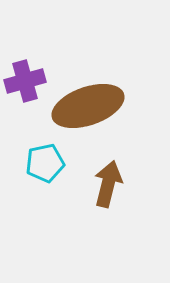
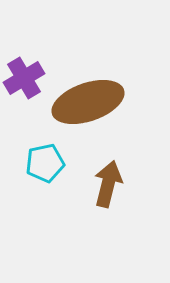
purple cross: moved 1 px left, 3 px up; rotated 15 degrees counterclockwise
brown ellipse: moved 4 px up
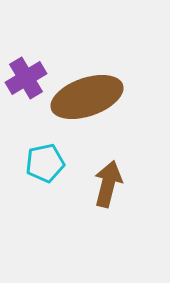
purple cross: moved 2 px right
brown ellipse: moved 1 px left, 5 px up
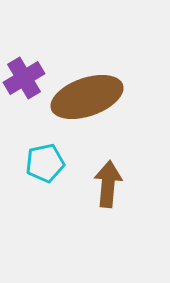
purple cross: moved 2 px left
brown arrow: rotated 9 degrees counterclockwise
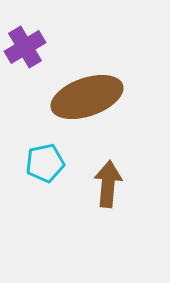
purple cross: moved 1 px right, 31 px up
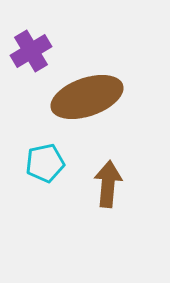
purple cross: moved 6 px right, 4 px down
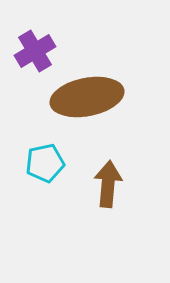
purple cross: moved 4 px right
brown ellipse: rotated 8 degrees clockwise
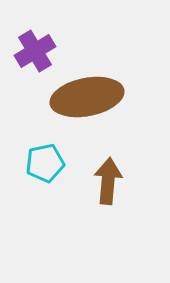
brown arrow: moved 3 px up
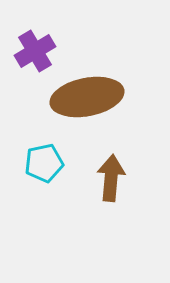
cyan pentagon: moved 1 px left
brown arrow: moved 3 px right, 3 px up
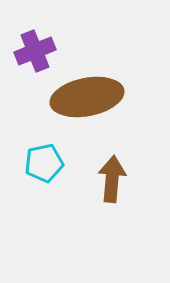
purple cross: rotated 9 degrees clockwise
brown arrow: moved 1 px right, 1 px down
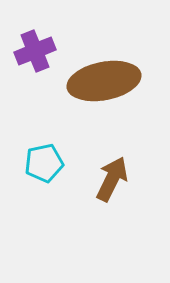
brown ellipse: moved 17 px right, 16 px up
brown arrow: rotated 21 degrees clockwise
